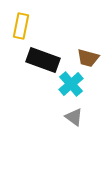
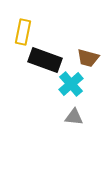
yellow rectangle: moved 2 px right, 6 px down
black rectangle: moved 2 px right
gray triangle: rotated 30 degrees counterclockwise
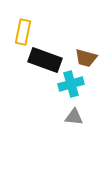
brown trapezoid: moved 2 px left
cyan cross: rotated 25 degrees clockwise
